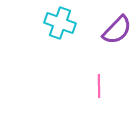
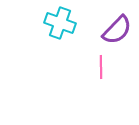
pink line: moved 2 px right, 19 px up
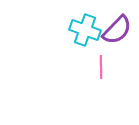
cyan cross: moved 25 px right, 7 px down
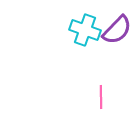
pink line: moved 30 px down
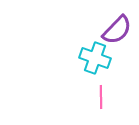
cyan cross: moved 10 px right, 28 px down
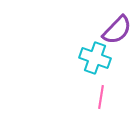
pink line: rotated 10 degrees clockwise
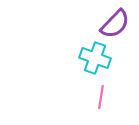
purple semicircle: moved 2 px left, 6 px up
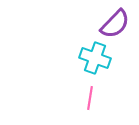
pink line: moved 11 px left, 1 px down
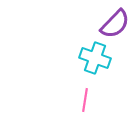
pink line: moved 5 px left, 2 px down
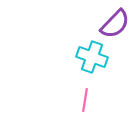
cyan cross: moved 3 px left, 1 px up
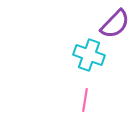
cyan cross: moved 3 px left, 2 px up
